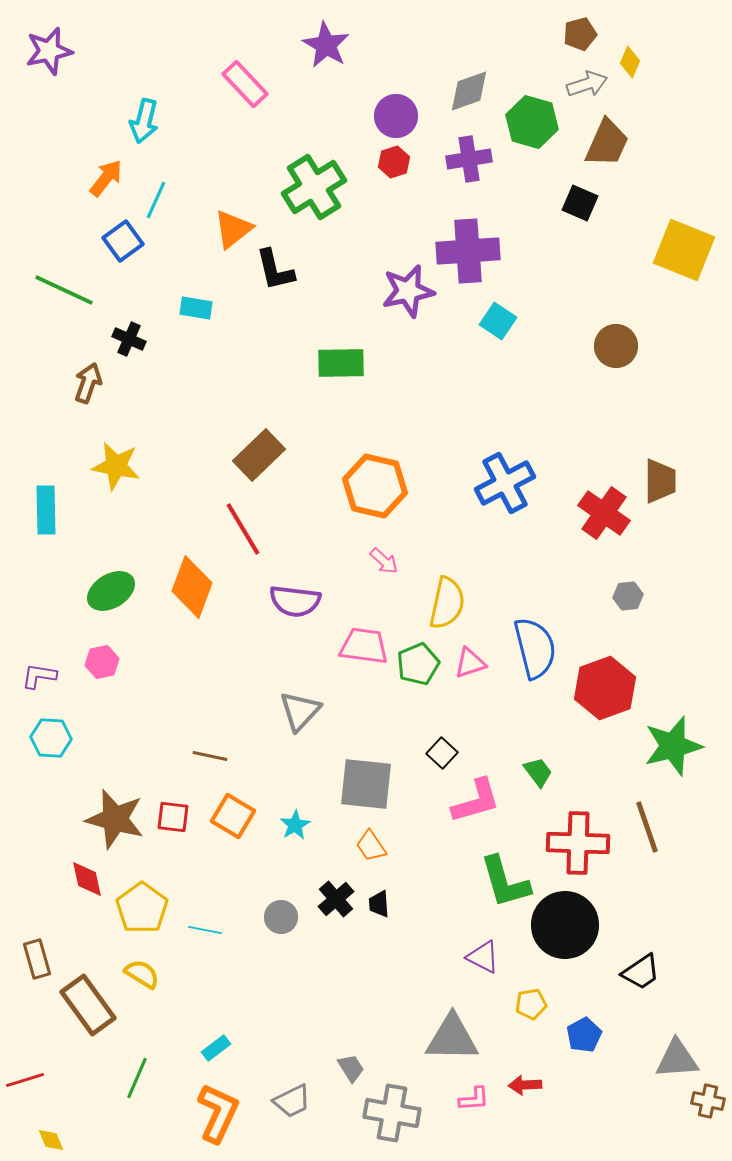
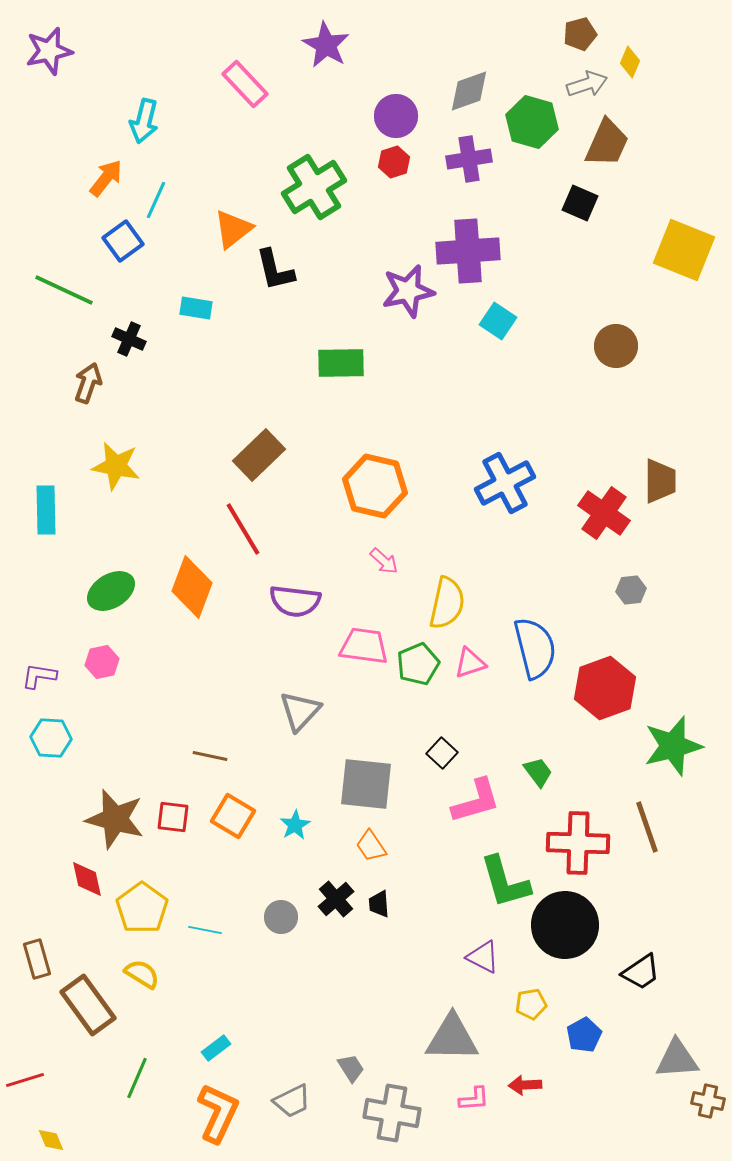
gray hexagon at (628, 596): moved 3 px right, 6 px up
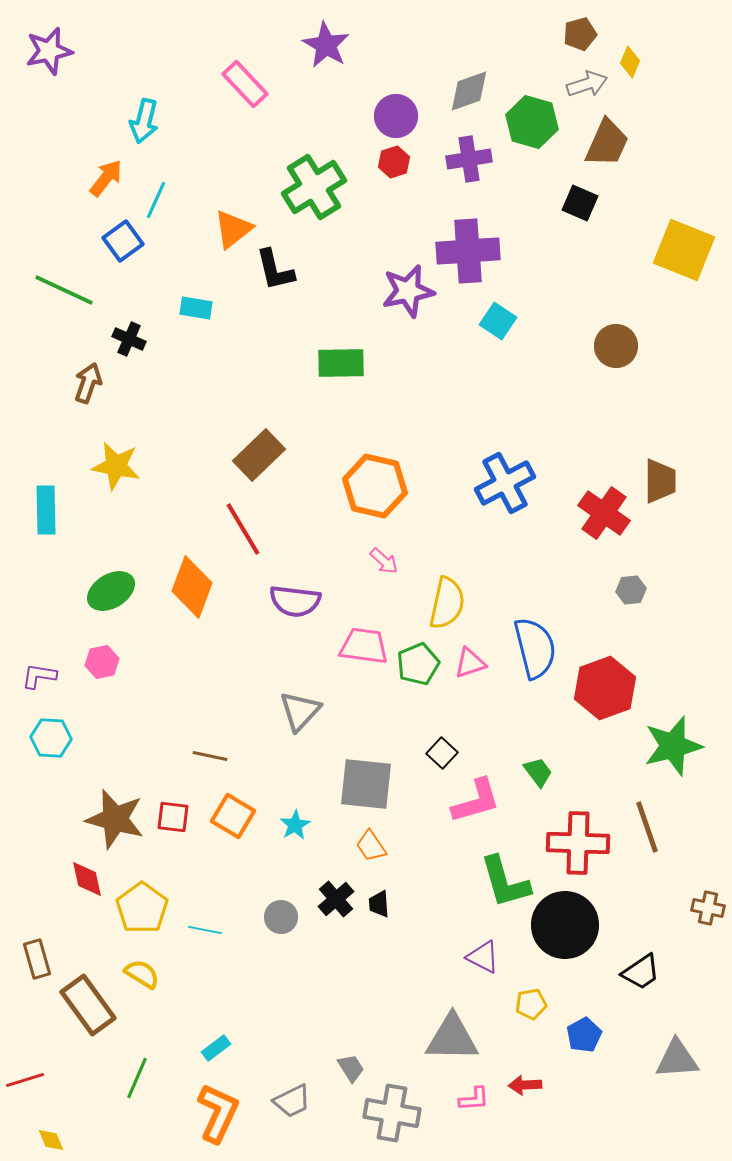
brown cross at (708, 1101): moved 193 px up
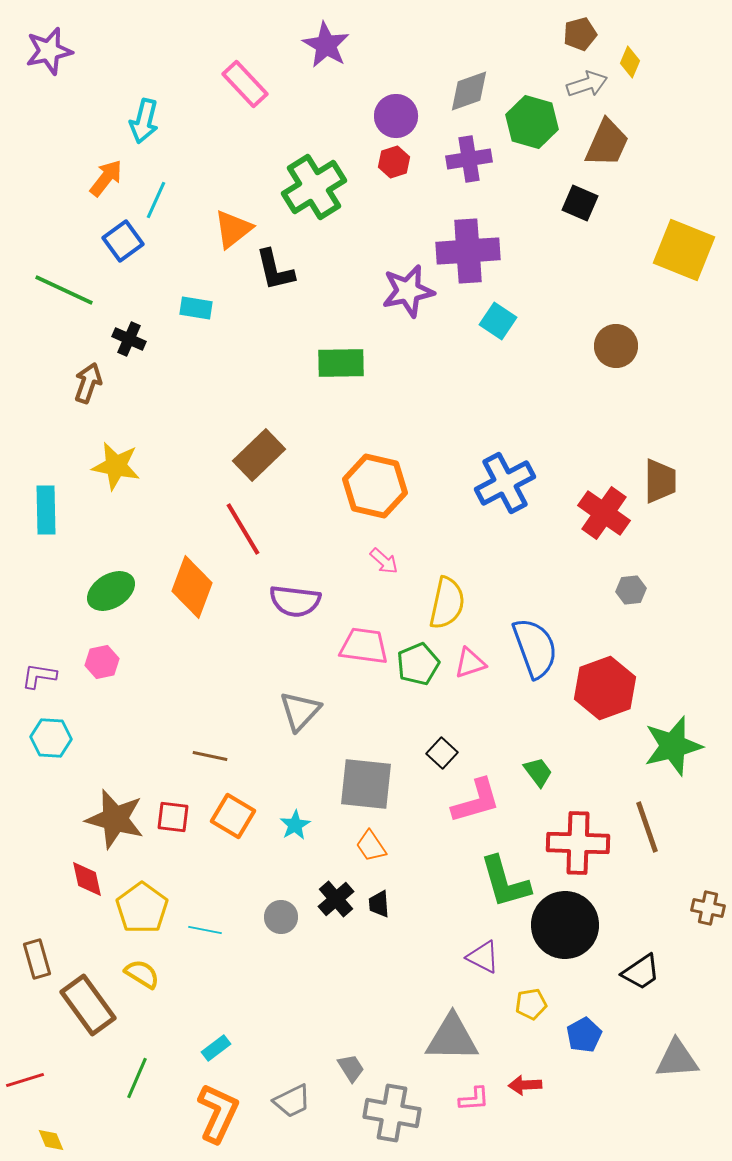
blue semicircle at (535, 648): rotated 6 degrees counterclockwise
